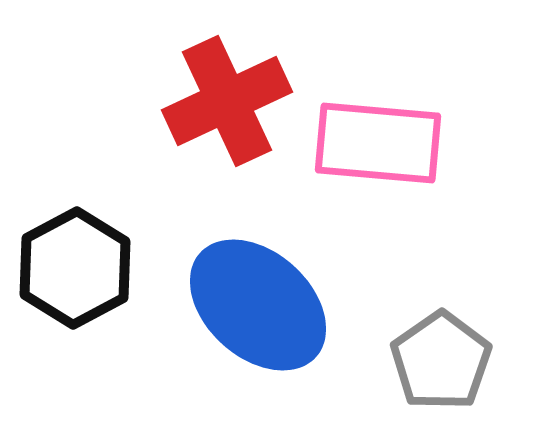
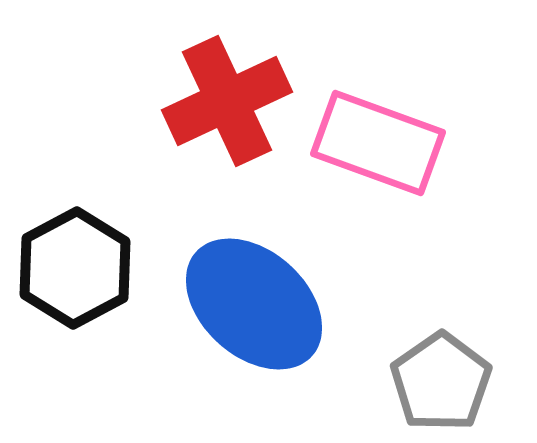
pink rectangle: rotated 15 degrees clockwise
blue ellipse: moved 4 px left, 1 px up
gray pentagon: moved 21 px down
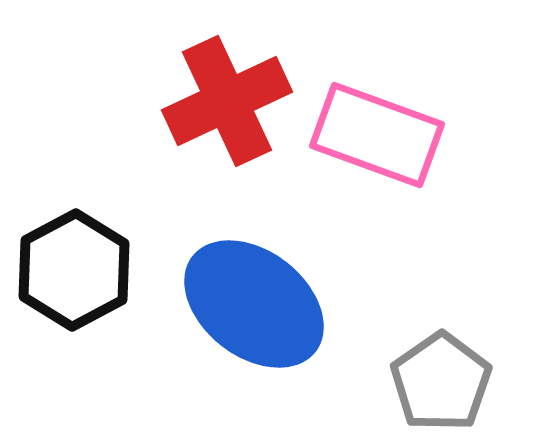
pink rectangle: moved 1 px left, 8 px up
black hexagon: moved 1 px left, 2 px down
blue ellipse: rotated 4 degrees counterclockwise
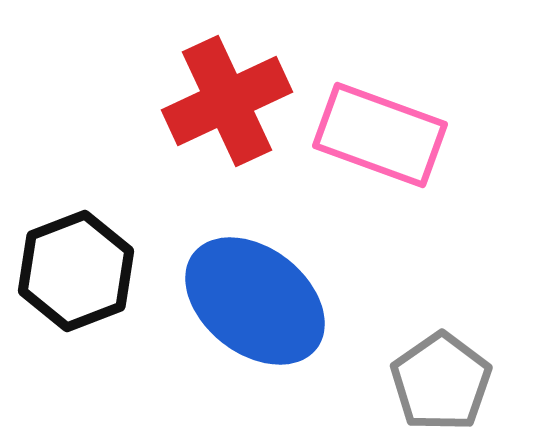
pink rectangle: moved 3 px right
black hexagon: moved 2 px right, 1 px down; rotated 7 degrees clockwise
blue ellipse: moved 1 px right, 3 px up
